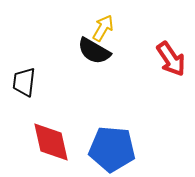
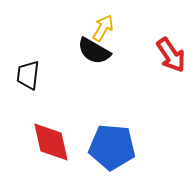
red arrow: moved 4 px up
black trapezoid: moved 4 px right, 7 px up
blue pentagon: moved 2 px up
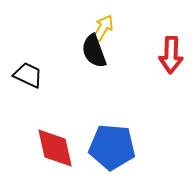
black semicircle: rotated 40 degrees clockwise
red arrow: rotated 36 degrees clockwise
black trapezoid: rotated 108 degrees clockwise
red diamond: moved 4 px right, 6 px down
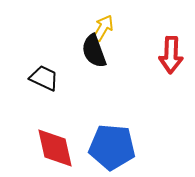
black trapezoid: moved 16 px right, 3 px down
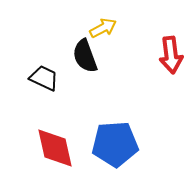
yellow arrow: rotated 32 degrees clockwise
black semicircle: moved 9 px left, 5 px down
red arrow: rotated 9 degrees counterclockwise
blue pentagon: moved 3 px right, 3 px up; rotated 9 degrees counterclockwise
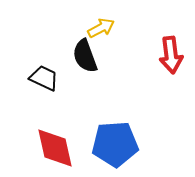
yellow arrow: moved 2 px left
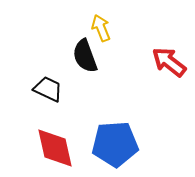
yellow arrow: rotated 84 degrees counterclockwise
red arrow: moved 2 px left, 7 px down; rotated 135 degrees clockwise
black trapezoid: moved 4 px right, 11 px down
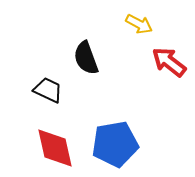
yellow arrow: moved 38 px right, 4 px up; rotated 140 degrees clockwise
black semicircle: moved 1 px right, 2 px down
black trapezoid: moved 1 px down
blue pentagon: rotated 6 degrees counterclockwise
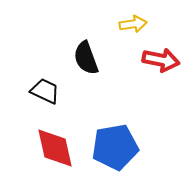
yellow arrow: moved 6 px left; rotated 36 degrees counterclockwise
red arrow: moved 8 px left, 2 px up; rotated 153 degrees clockwise
black trapezoid: moved 3 px left, 1 px down
blue pentagon: moved 3 px down
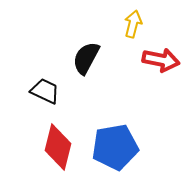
yellow arrow: rotated 68 degrees counterclockwise
black semicircle: rotated 48 degrees clockwise
red diamond: moved 3 px right, 1 px up; rotated 27 degrees clockwise
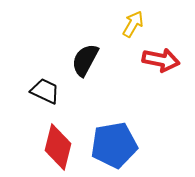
yellow arrow: rotated 16 degrees clockwise
black semicircle: moved 1 px left, 2 px down
blue pentagon: moved 1 px left, 2 px up
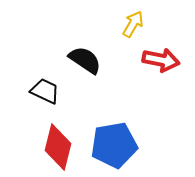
black semicircle: rotated 96 degrees clockwise
